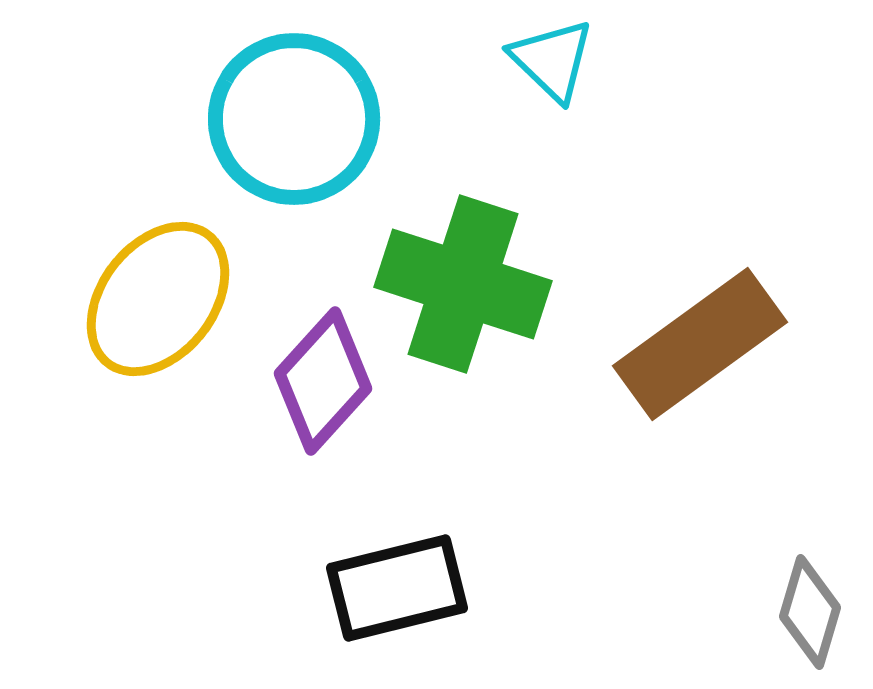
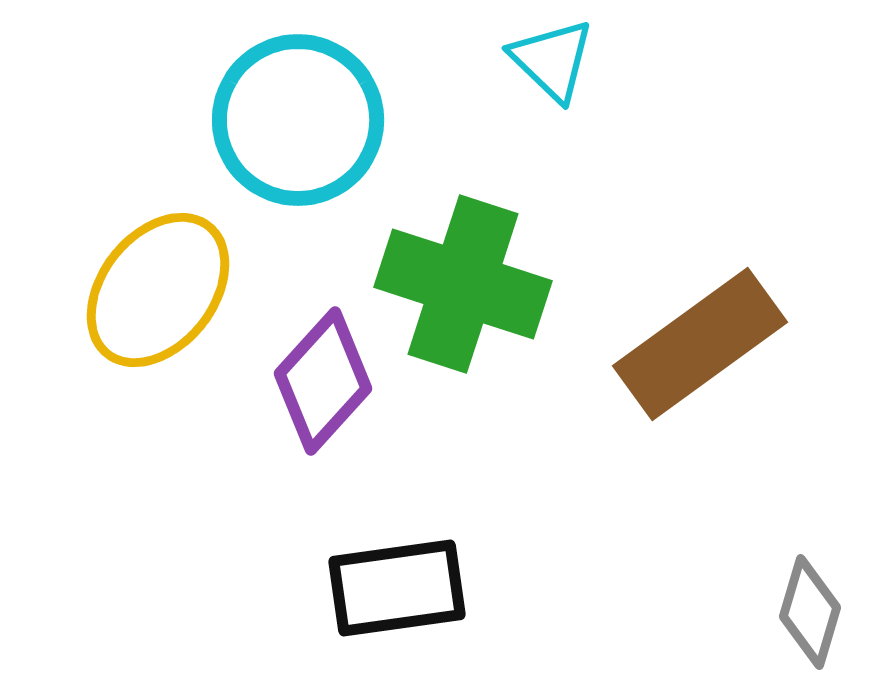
cyan circle: moved 4 px right, 1 px down
yellow ellipse: moved 9 px up
black rectangle: rotated 6 degrees clockwise
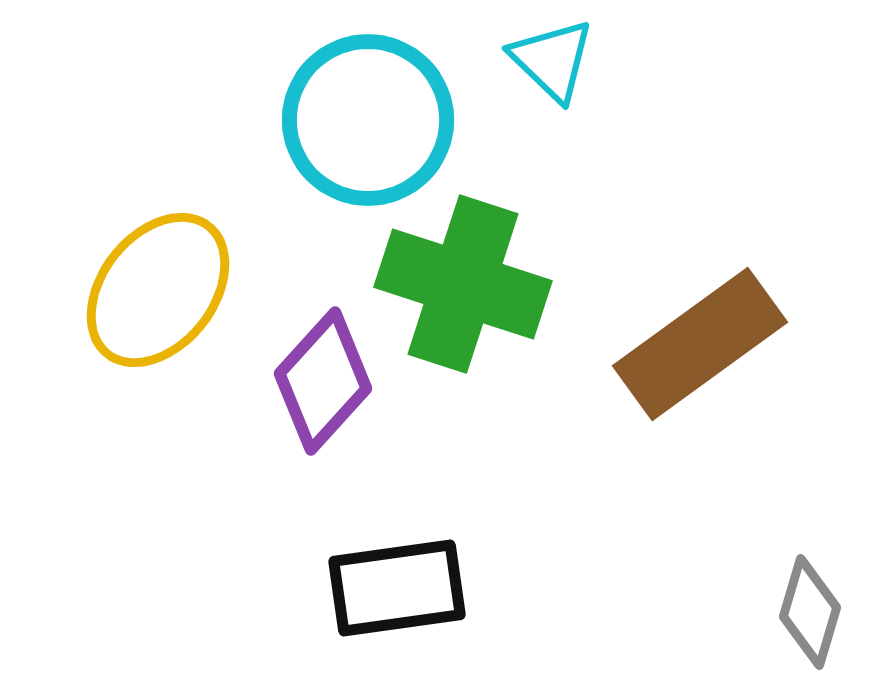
cyan circle: moved 70 px right
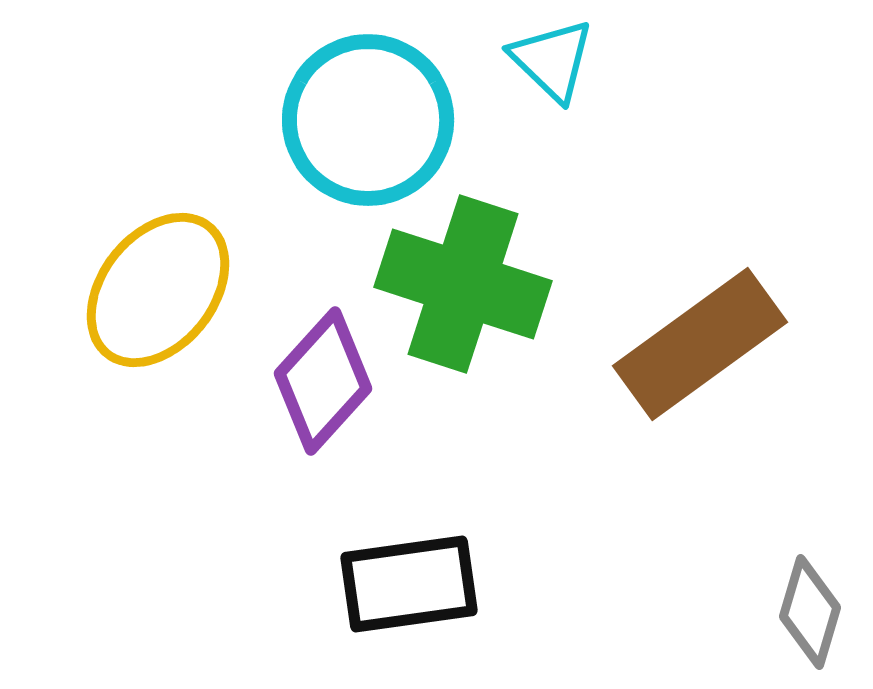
black rectangle: moved 12 px right, 4 px up
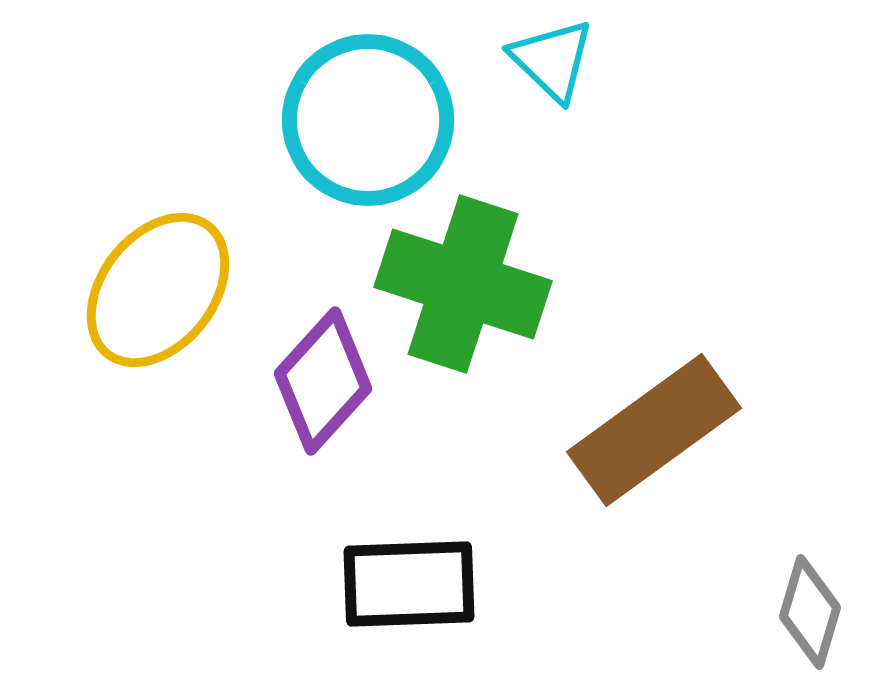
brown rectangle: moved 46 px left, 86 px down
black rectangle: rotated 6 degrees clockwise
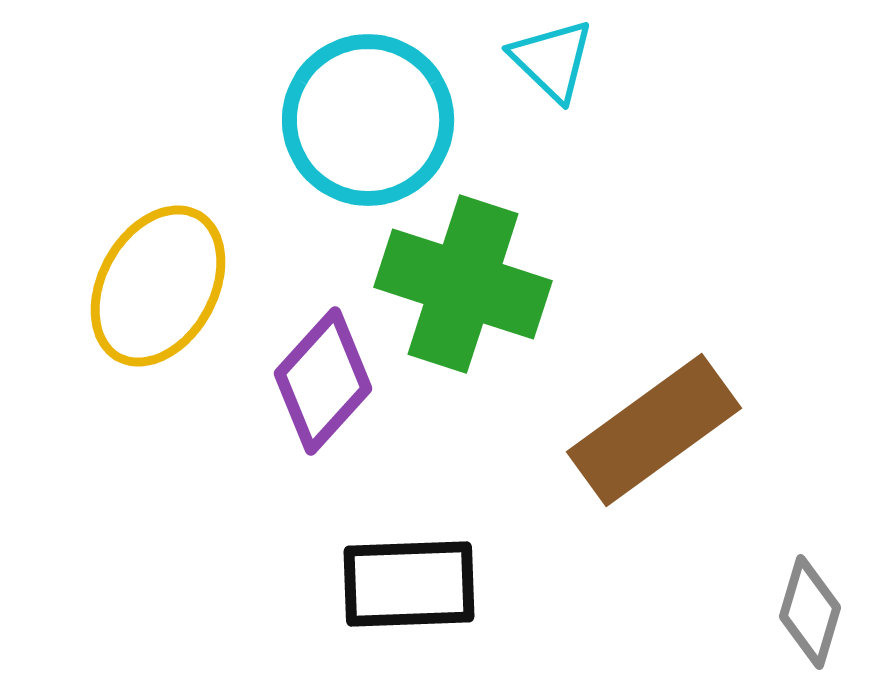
yellow ellipse: moved 4 px up; rotated 9 degrees counterclockwise
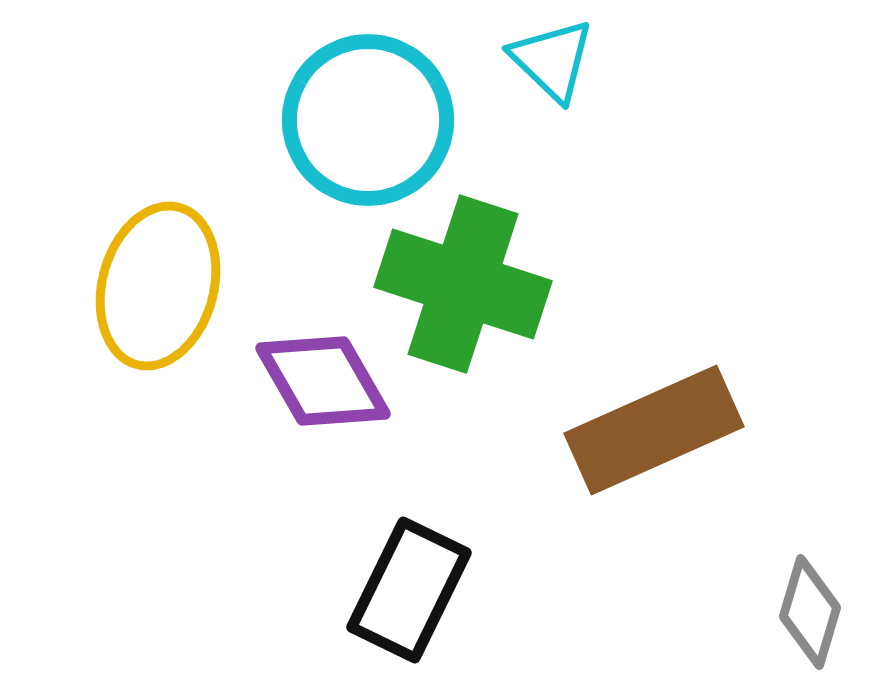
yellow ellipse: rotated 14 degrees counterclockwise
purple diamond: rotated 72 degrees counterclockwise
brown rectangle: rotated 12 degrees clockwise
black rectangle: moved 6 px down; rotated 62 degrees counterclockwise
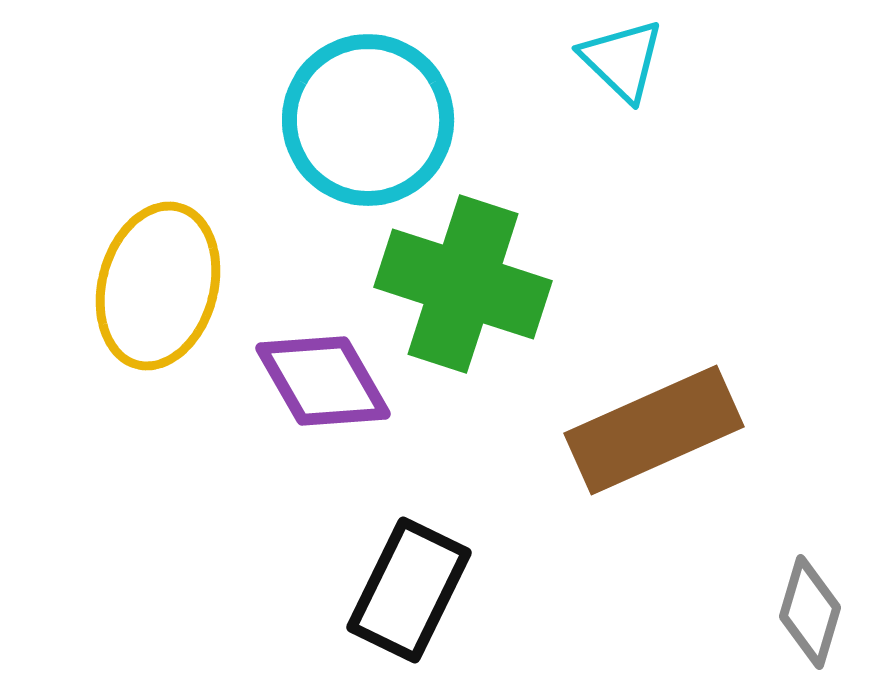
cyan triangle: moved 70 px right
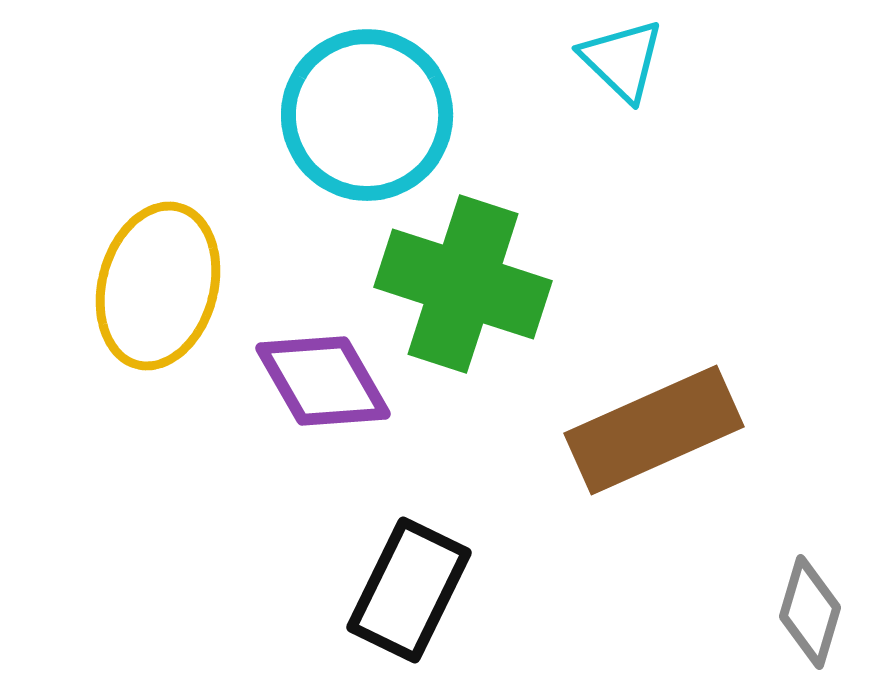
cyan circle: moved 1 px left, 5 px up
